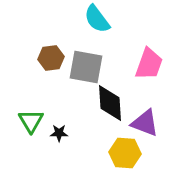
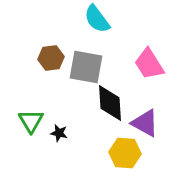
pink trapezoid: rotated 128 degrees clockwise
purple triangle: rotated 8 degrees clockwise
black star: rotated 12 degrees clockwise
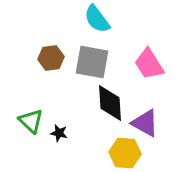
gray square: moved 6 px right, 5 px up
green triangle: rotated 16 degrees counterclockwise
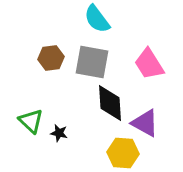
yellow hexagon: moved 2 px left
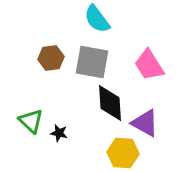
pink trapezoid: moved 1 px down
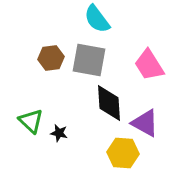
gray square: moved 3 px left, 2 px up
black diamond: moved 1 px left
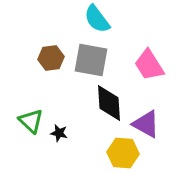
gray square: moved 2 px right
purple triangle: moved 1 px right, 1 px down
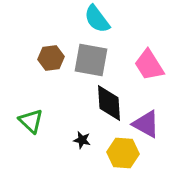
black star: moved 23 px right, 7 px down
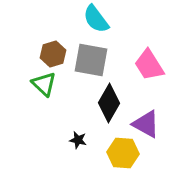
cyan semicircle: moved 1 px left
brown hexagon: moved 2 px right, 4 px up; rotated 10 degrees counterclockwise
black diamond: rotated 33 degrees clockwise
green triangle: moved 13 px right, 37 px up
black star: moved 4 px left
